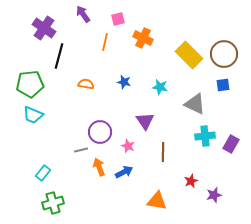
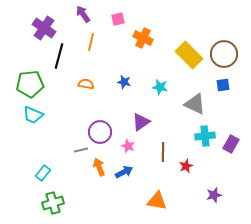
orange line: moved 14 px left
purple triangle: moved 4 px left, 1 px down; rotated 30 degrees clockwise
red star: moved 5 px left, 15 px up
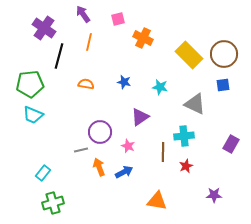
orange line: moved 2 px left
purple triangle: moved 1 px left, 5 px up
cyan cross: moved 21 px left
purple star: rotated 14 degrees clockwise
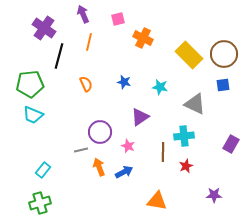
purple arrow: rotated 12 degrees clockwise
orange semicircle: rotated 56 degrees clockwise
cyan rectangle: moved 3 px up
green cross: moved 13 px left
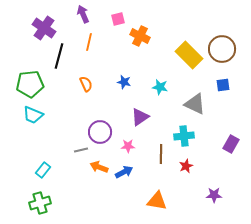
orange cross: moved 3 px left, 2 px up
brown circle: moved 2 px left, 5 px up
pink star: rotated 24 degrees counterclockwise
brown line: moved 2 px left, 2 px down
orange arrow: rotated 48 degrees counterclockwise
